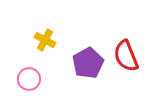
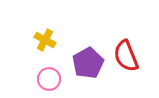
pink circle: moved 20 px right
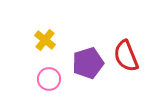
yellow cross: rotated 10 degrees clockwise
purple pentagon: rotated 12 degrees clockwise
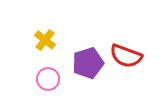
red semicircle: rotated 48 degrees counterclockwise
pink circle: moved 1 px left
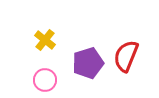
red semicircle: rotated 92 degrees clockwise
pink circle: moved 3 px left, 1 px down
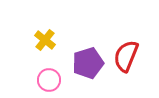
pink circle: moved 4 px right
